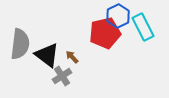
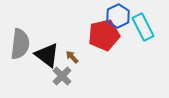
red pentagon: moved 1 px left, 2 px down
gray cross: rotated 12 degrees counterclockwise
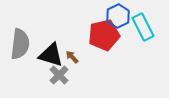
black triangle: moved 4 px right; rotated 20 degrees counterclockwise
gray cross: moved 3 px left, 1 px up
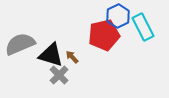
gray semicircle: rotated 120 degrees counterclockwise
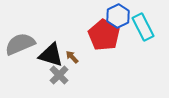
red pentagon: rotated 28 degrees counterclockwise
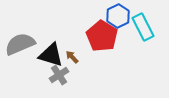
red pentagon: moved 2 px left, 1 px down
gray cross: rotated 12 degrees clockwise
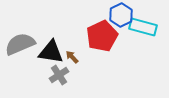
blue hexagon: moved 3 px right, 1 px up
cyan rectangle: rotated 48 degrees counterclockwise
red pentagon: rotated 16 degrees clockwise
black triangle: moved 3 px up; rotated 8 degrees counterclockwise
